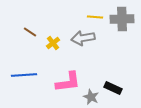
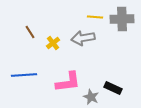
brown line: rotated 24 degrees clockwise
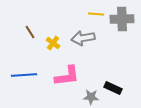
yellow line: moved 1 px right, 3 px up
yellow cross: rotated 16 degrees counterclockwise
pink L-shape: moved 1 px left, 6 px up
gray star: rotated 21 degrees counterclockwise
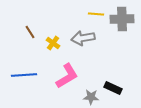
pink L-shape: rotated 24 degrees counterclockwise
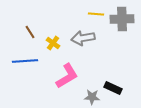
blue line: moved 1 px right, 14 px up
gray star: moved 1 px right
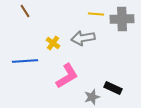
brown line: moved 5 px left, 21 px up
gray star: rotated 21 degrees counterclockwise
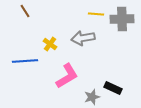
yellow cross: moved 3 px left, 1 px down
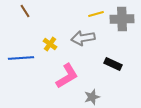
yellow line: rotated 21 degrees counterclockwise
blue line: moved 4 px left, 3 px up
black rectangle: moved 24 px up
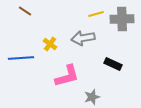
brown line: rotated 24 degrees counterclockwise
pink L-shape: rotated 16 degrees clockwise
